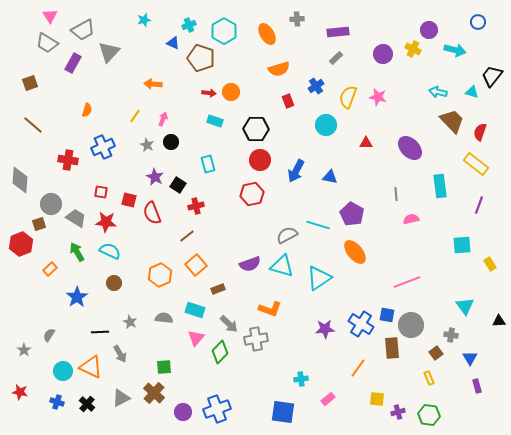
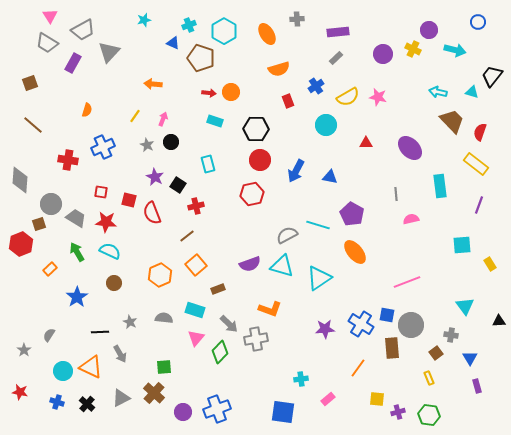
yellow semicircle at (348, 97): rotated 140 degrees counterclockwise
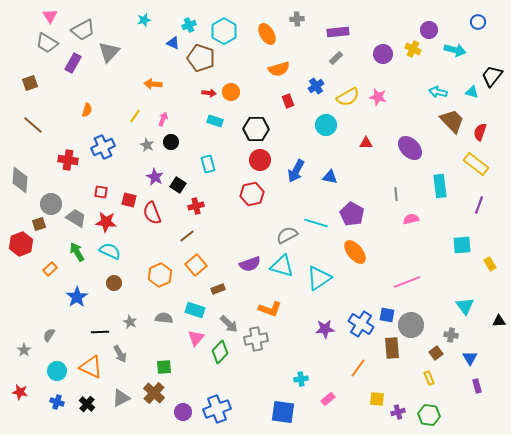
cyan line at (318, 225): moved 2 px left, 2 px up
cyan circle at (63, 371): moved 6 px left
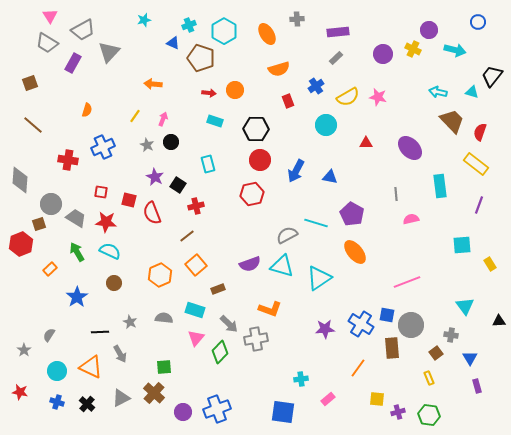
orange circle at (231, 92): moved 4 px right, 2 px up
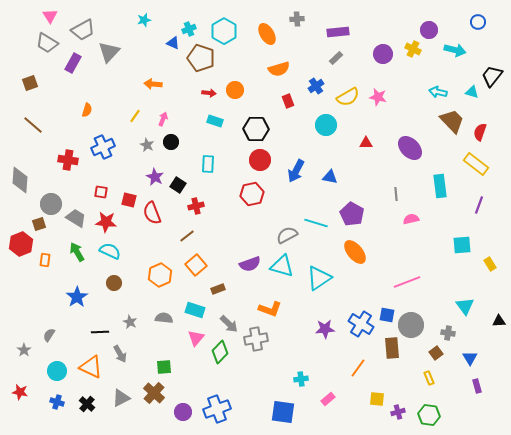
cyan cross at (189, 25): moved 4 px down
cyan rectangle at (208, 164): rotated 18 degrees clockwise
orange rectangle at (50, 269): moved 5 px left, 9 px up; rotated 40 degrees counterclockwise
gray cross at (451, 335): moved 3 px left, 2 px up
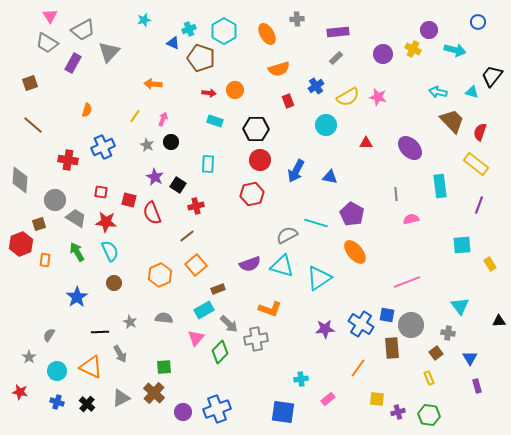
gray circle at (51, 204): moved 4 px right, 4 px up
cyan semicircle at (110, 251): rotated 40 degrees clockwise
cyan triangle at (465, 306): moved 5 px left
cyan rectangle at (195, 310): moved 9 px right; rotated 48 degrees counterclockwise
gray star at (24, 350): moved 5 px right, 7 px down
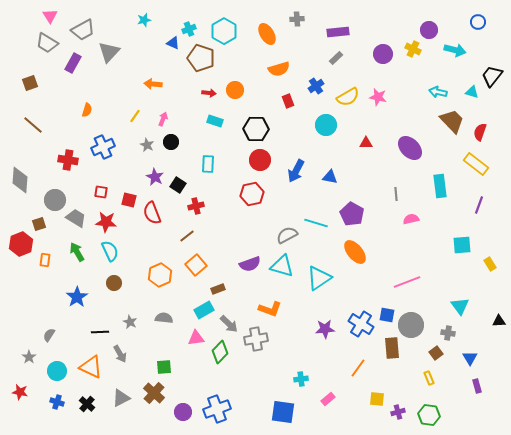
pink triangle at (196, 338): rotated 42 degrees clockwise
